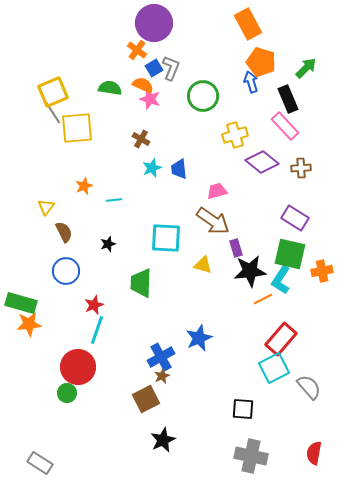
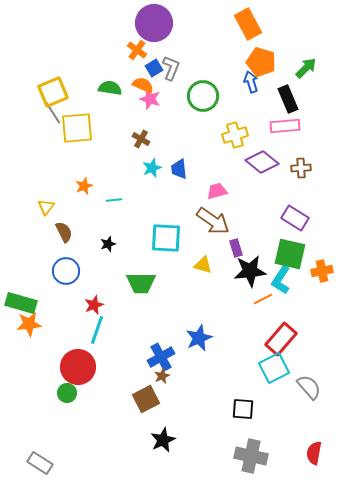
pink rectangle at (285, 126): rotated 52 degrees counterclockwise
green trapezoid at (141, 283): rotated 92 degrees counterclockwise
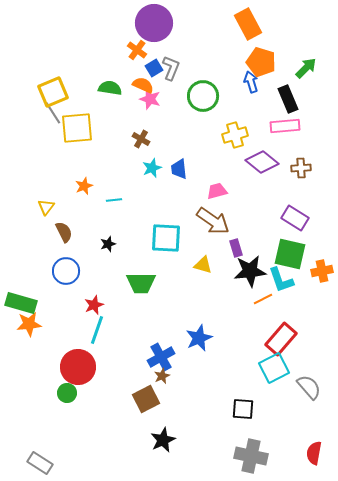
cyan L-shape at (281, 280): rotated 52 degrees counterclockwise
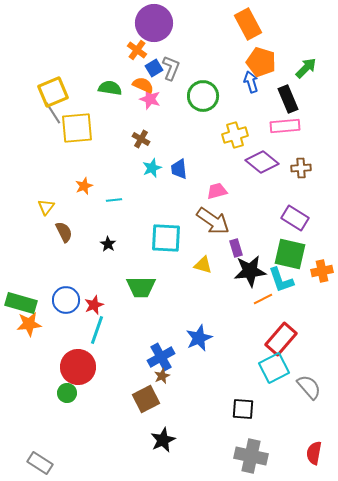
black star at (108, 244): rotated 21 degrees counterclockwise
blue circle at (66, 271): moved 29 px down
green trapezoid at (141, 283): moved 4 px down
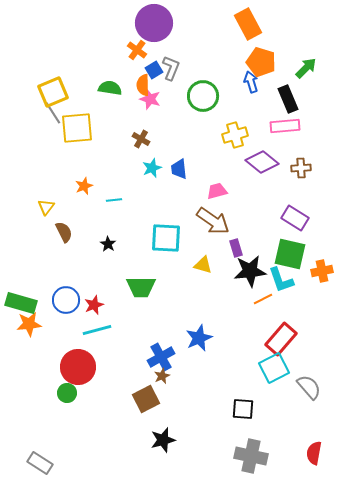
blue square at (154, 68): moved 2 px down
orange semicircle at (143, 85): rotated 115 degrees counterclockwise
cyan line at (97, 330): rotated 56 degrees clockwise
black star at (163, 440): rotated 10 degrees clockwise
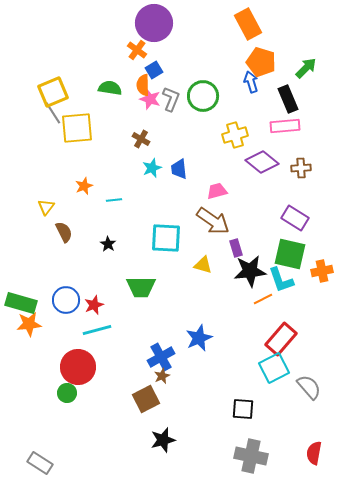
gray L-shape at (171, 68): moved 31 px down
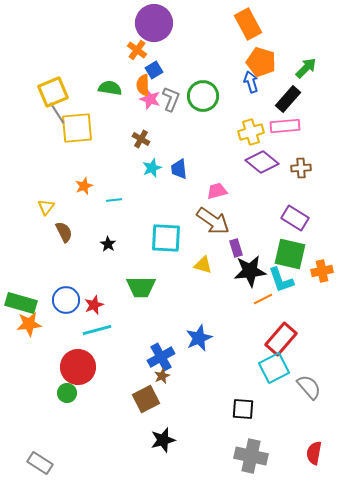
black rectangle at (288, 99): rotated 64 degrees clockwise
gray line at (53, 113): moved 4 px right
yellow cross at (235, 135): moved 16 px right, 3 px up
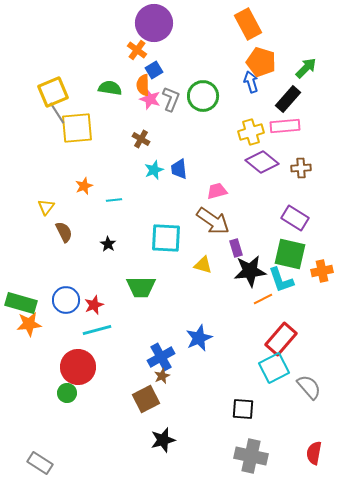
cyan star at (152, 168): moved 2 px right, 2 px down
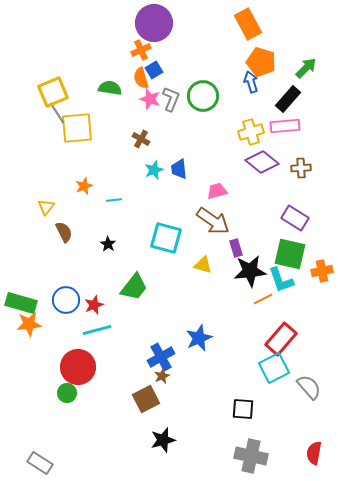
orange cross at (137, 50): moved 4 px right; rotated 30 degrees clockwise
orange semicircle at (143, 85): moved 2 px left, 7 px up; rotated 15 degrees counterclockwise
cyan square at (166, 238): rotated 12 degrees clockwise
green trapezoid at (141, 287): moved 7 px left; rotated 52 degrees counterclockwise
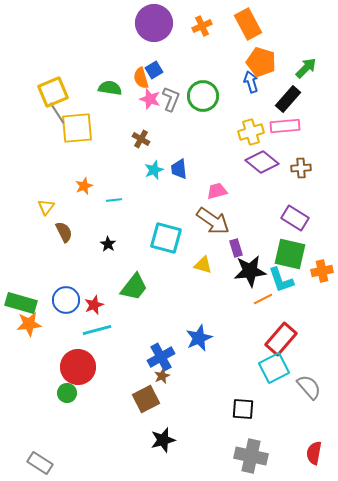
orange cross at (141, 50): moved 61 px right, 24 px up
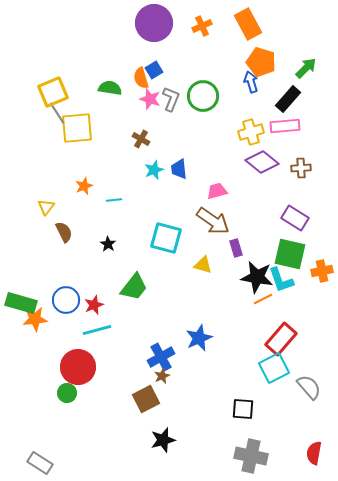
black star at (250, 271): moved 7 px right, 6 px down; rotated 16 degrees clockwise
orange star at (29, 324): moved 6 px right, 5 px up
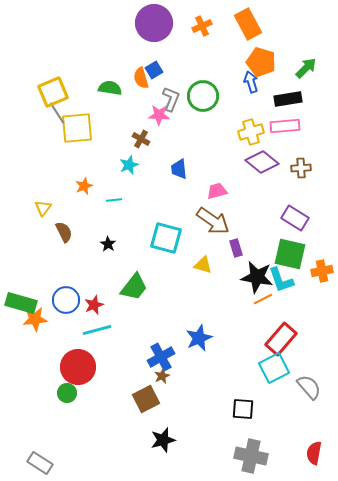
pink star at (150, 99): moved 9 px right, 16 px down; rotated 15 degrees counterclockwise
black rectangle at (288, 99): rotated 40 degrees clockwise
cyan star at (154, 170): moved 25 px left, 5 px up
yellow triangle at (46, 207): moved 3 px left, 1 px down
